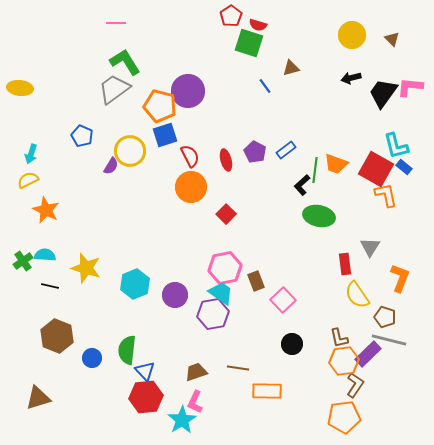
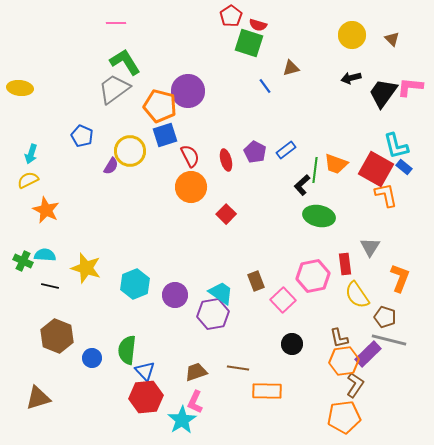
green cross at (23, 261): rotated 30 degrees counterclockwise
pink hexagon at (225, 268): moved 88 px right, 8 px down
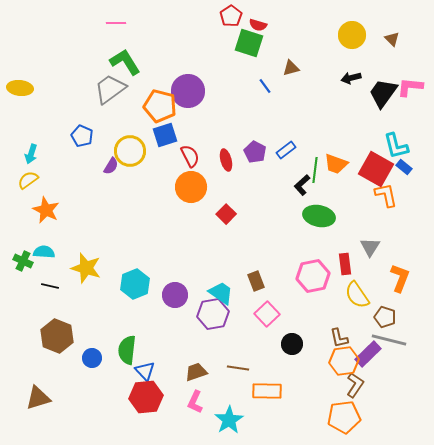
gray trapezoid at (114, 89): moved 4 px left
yellow semicircle at (28, 180): rotated 10 degrees counterclockwise
cyan semicircle at (45, 255): moved 1 px left, 3 px up
pink square at (283, 300): moved 16 px left, 14 px down
cyan star at (182, 420): moved 47 px right
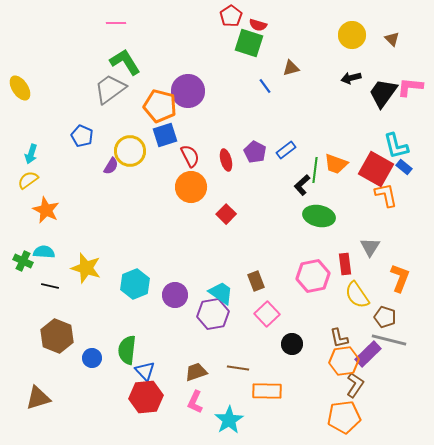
yellow ellipse at (20, 88): rotated 50 degrees clockwise
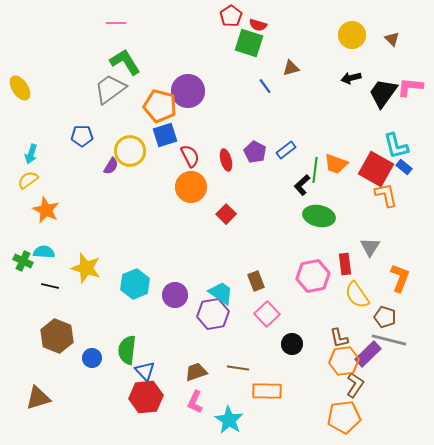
blue pentagon at (82, 136): rotated 25 degrees counterclockwise
cyan star at (229, 420): rotated 8 degrees counterclockwise
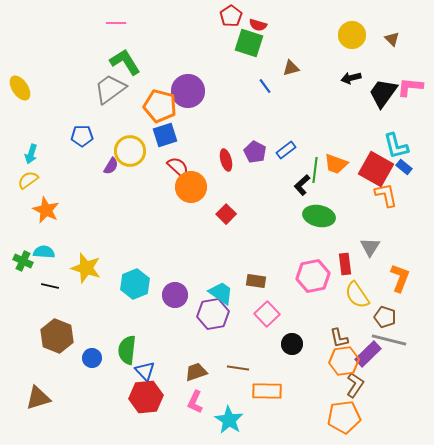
red semicircle at (190, 156): moved 12 px left, 11 px down; rotated 20 degrees counterclockwise
brown rectangle at (256, 281): rotated 60 degrees counterclockwise
